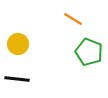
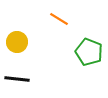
orange line: moved 14 px left
yellow circle: moved 1 px left, 2 px up
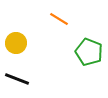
yellow circle: moved 1 px left, 1 px down
black line: rotated 15 degrees clockwise
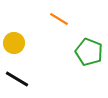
yellow circle: moved 2 px left
black line: rotated 10 degrees clockwise
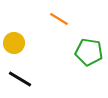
green pentagon: rotated 12 degrees counterclockwise
black line: moved 3 px right
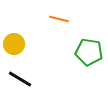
orange line: rotated 18 degrees counterclockwise
yellow circle: moved 1 px down
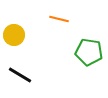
yellow circle: moved 9 px up
black line: moved 4 px up
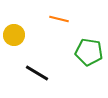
black line: moved 17 px right, 2 px up
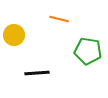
green pentagon: moved 1 px left, 1 px up
black line: rotated 35 degrees counterclockwise
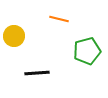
yellow circle: moved 1 px down
green pentagon: moved 1 px left; rotated 24 degrees counterclockwise
